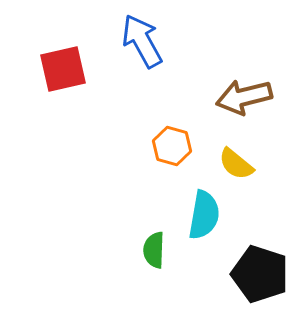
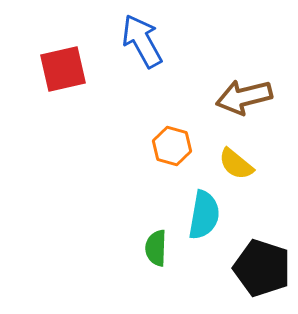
green semicircle: moved 2 px right, 2 px up
black pentagon: moved 2 px right, 6 px up
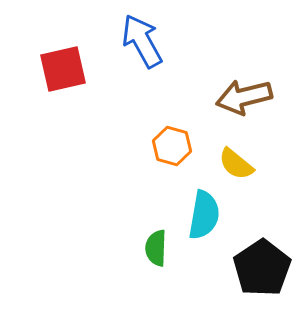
black pentagon: rotated 20 degrees clockwise
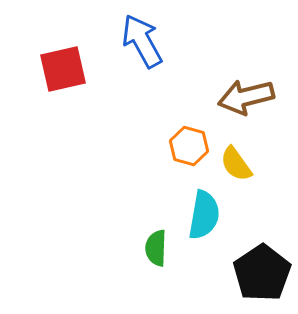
brown arrow: moved 2 px right
orange hexagon: moved 17 px right
yellow semicircle: rotated 15 degrees clockwise
black pentagon: moved 5 px down
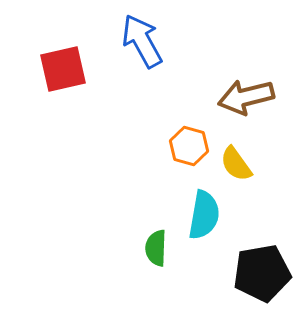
black pentagon: rotated 24 degrees clockwise
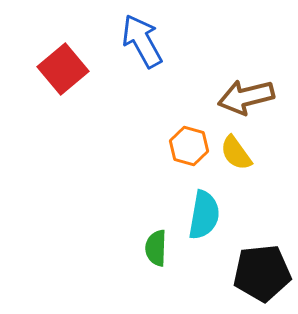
red square: rotated 27 degrees counterclockwise
yellow semicircle: moved 11 px up
black pentagon: rotated 4 degrees clockwise
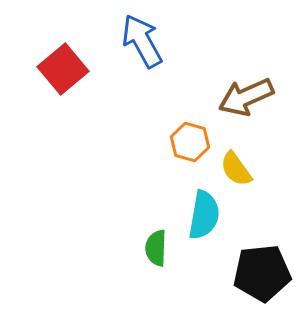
brown arrow: rotated 10 degrees counterclockwise
orange hexagon: moved 1 px right, 4 px up
yellow semicircle: moved 16 px down
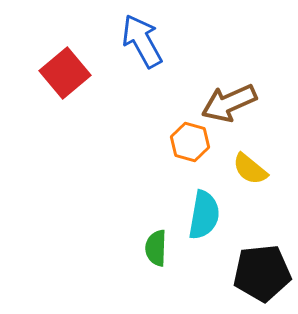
red square: moved 2 px right, 4 px down
brown arrow: moved 17 px left, 6 px down
yellow semicircle: moved 14 px right; rotated 15 degrees counterclockwise
